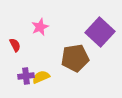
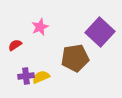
red semicircle: rotated 96 degrees counterclockwise
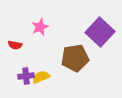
red semicircle: rotated 136 degrees counterclockwise
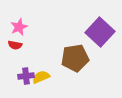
pink star: moved 21 px left
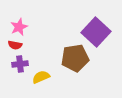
purple square: moved 4 px left
purple cross: moved 6 px left, 12 px up
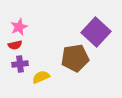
red semicircle: rotated 24 degrees counterclockwise
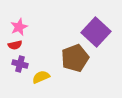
brown pentagon: rotated 12 degrees counterclockwise
purple cross: rotated 21 degrees clockwise
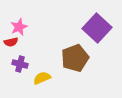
purple square: moved 1 px right, 4 px up
red semicircle: moved 4 px left, 3 px up
yellow semicircle: moved 1 px right, 1 px down
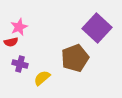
yellow semicircle: rotated 18 degrees counterclockwise
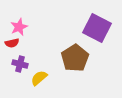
purple square: rotated 16 degrees counterclockwise
red semicircle: moved 1 px right, 1 px down
brown pentagon: rotated 12 degrees counterclockwise
yellow semicircle: moved 3 px left
